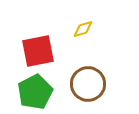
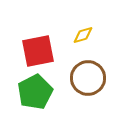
yellow diamond: moved 6 px down
brown circle: moved 6 px up
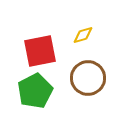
red square: moved 2 px right
green pentagon: moved 1 px up
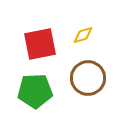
red square: moved 7 px up
green pentagon: rotated 24 degrees clockwise
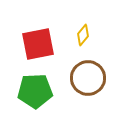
yellow diamond: rotated 35 degrees counterclockwise
red square: moved 2 px left
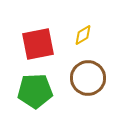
yellow diamond: rotated 20 degrees clockwise
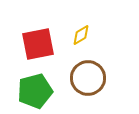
yellow diamond: moved 2 px left
green pentagon: rotated 12 degrees counterclockwise
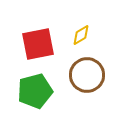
brown circle: moved 1 px left, 3 px up
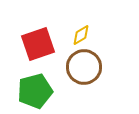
red square: rotated 8 degrees counterclockwise
brown circle: moved 3 px left, 8 px up
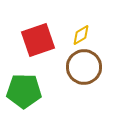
red square: moved 4 px up
green pentagon: moved 11 px left; rotated 16 degrees clockwise
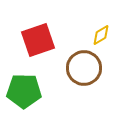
yellow diamond: moved 20 px right
brown circle: moved 1 px down
